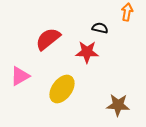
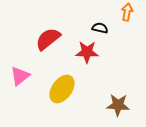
pink triangle: rotated 10 degrees counterclockwise
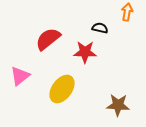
red star: moved 2 px left
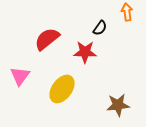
orange arrow: rotated 18 degrees counterclockwise
black semicircle: rotated 112 degrees clockwise
red semicircle: moved 1 px left
pink triangle: rotated 15 degrees counterclockwise
brown star: rotated 10 degrees counterclockwise
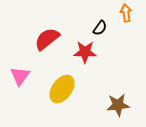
orange arrow: moved 1 px left, 1 px down
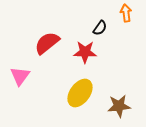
red semicircle: moved 4 px down
yellow ellipse: moved 18 px right, 4 px down
brown star: moved 1 px right, 1 px down
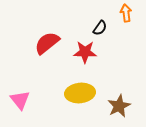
pink triangle: moved 24 px down; rotated 15 degrees counterclockwise
yellow ellipse: rotated 48 degrees clockwise
brown star: rotated 20 degrees counterclockwise
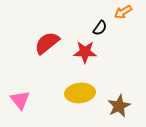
orange arrow: moved 3 px left, 1 px up; rotated 114 degrees counterclockwise
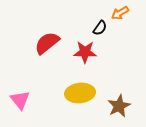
orange arrow: moved 3 px left, 1 px down
